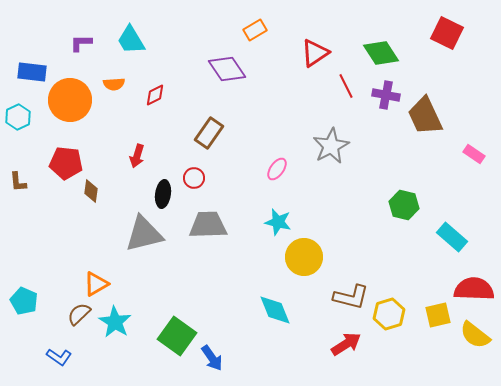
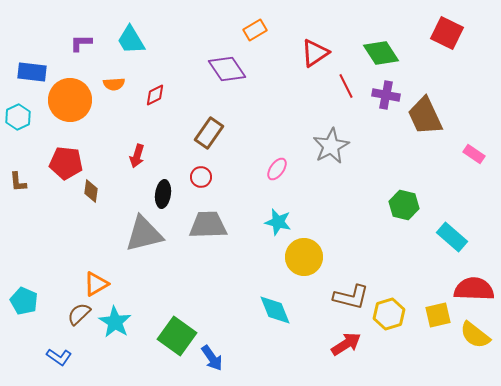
red circle at (194, 178): moved 7 px right, 1 px up
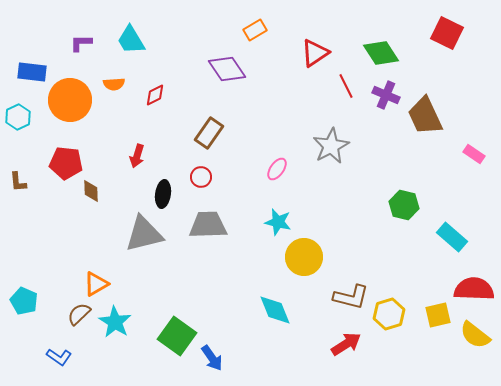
purple cross at (386, 95): rotated 12 degrees clockwise
brown diamond at (91, 191): rotated 10 degrees counterclockwise
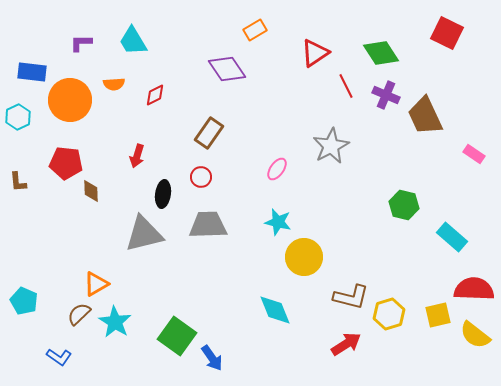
cyan trapezoid at (131, 40): moved 2 px right, 1 px down
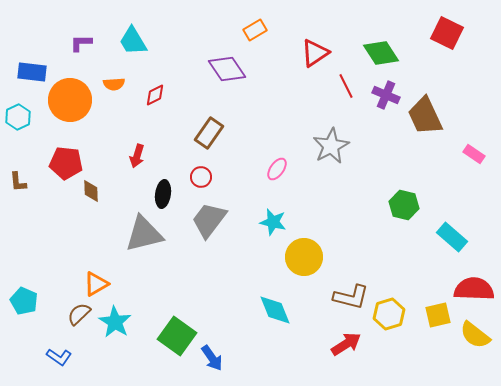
cyan star at (278, 222): moved 5 px left
gray trapezoid at (208, 225): moved 1 px right, 5 px up; rotated 51 degrees counterclockwise
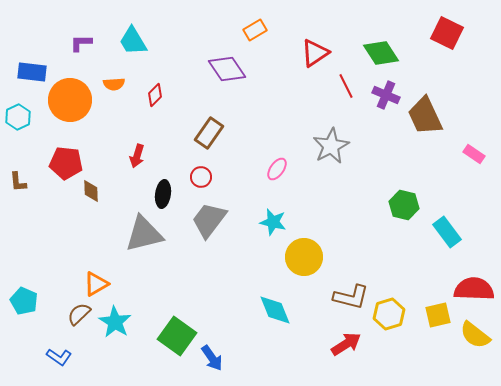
red diamond at (155, 95): rotated 20 degrees counterclockwise
cyan rectangle at (452, 237): moved 5 px left, 5 px up; rotated 12 degrees clockwise
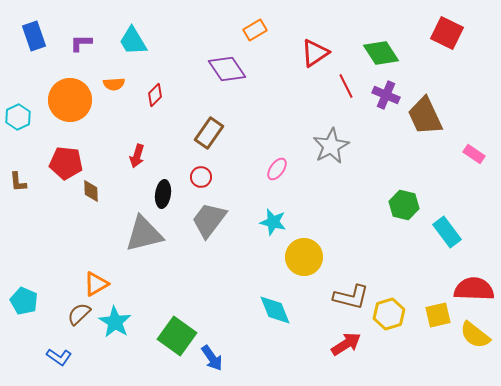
blue rectangle at (32, 72): moved 2 px right, 36 px up; rotated 64 degrees clockwise
